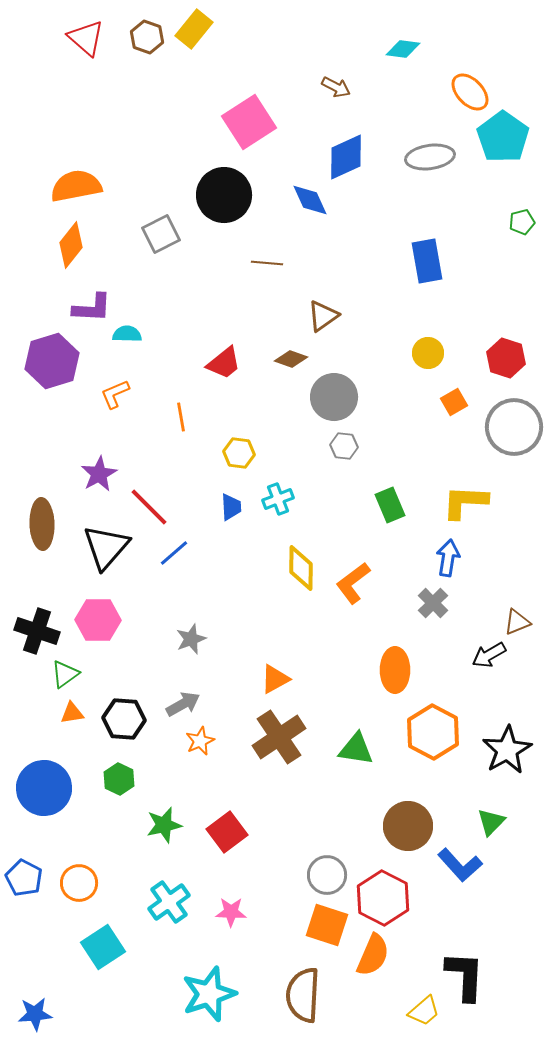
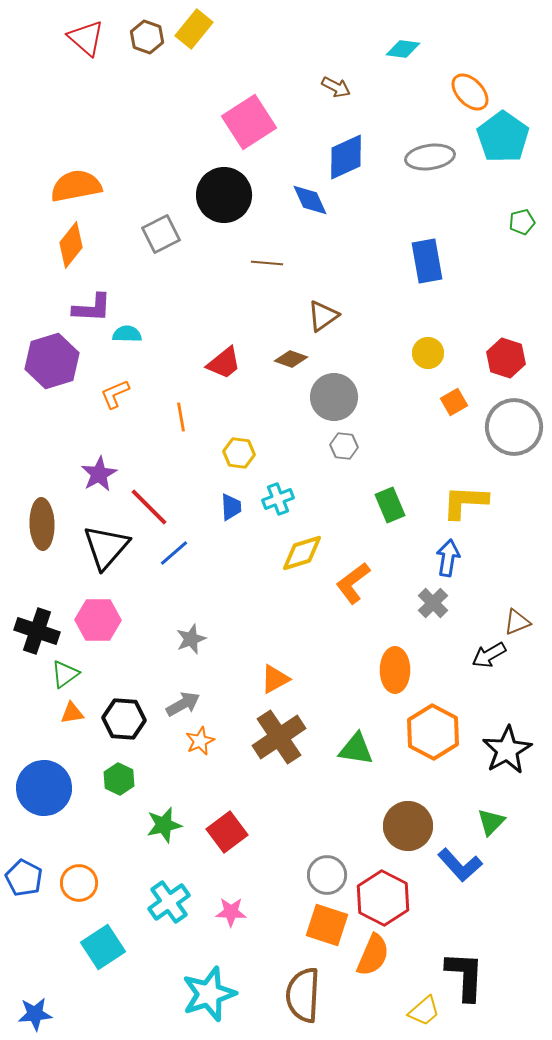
yellow diamond at (301, 568): moved 1 px right, 15 px up; rotated 72 degrees clockwise
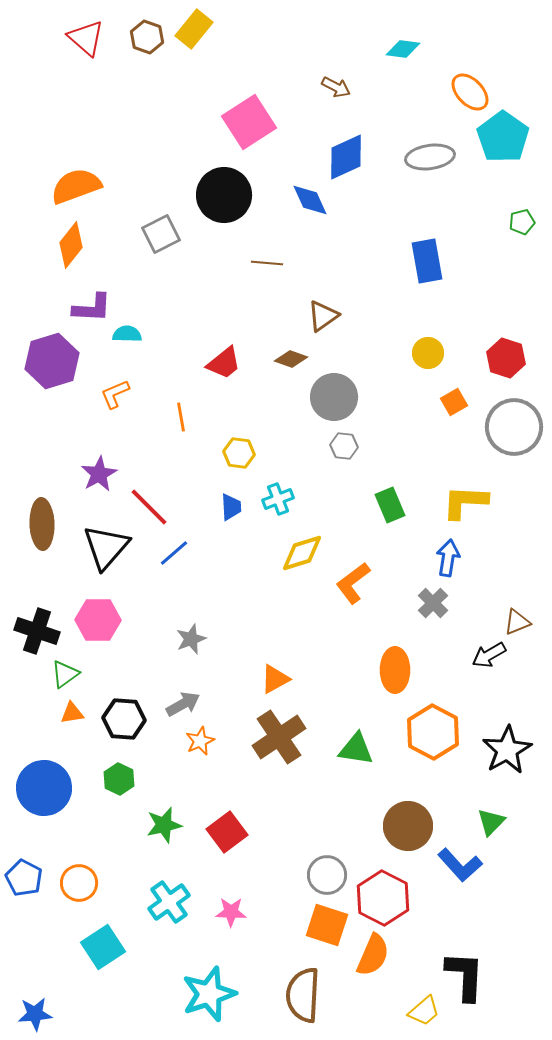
orange semicircle at (76, 186): rotated 9 degrees counterclockwise
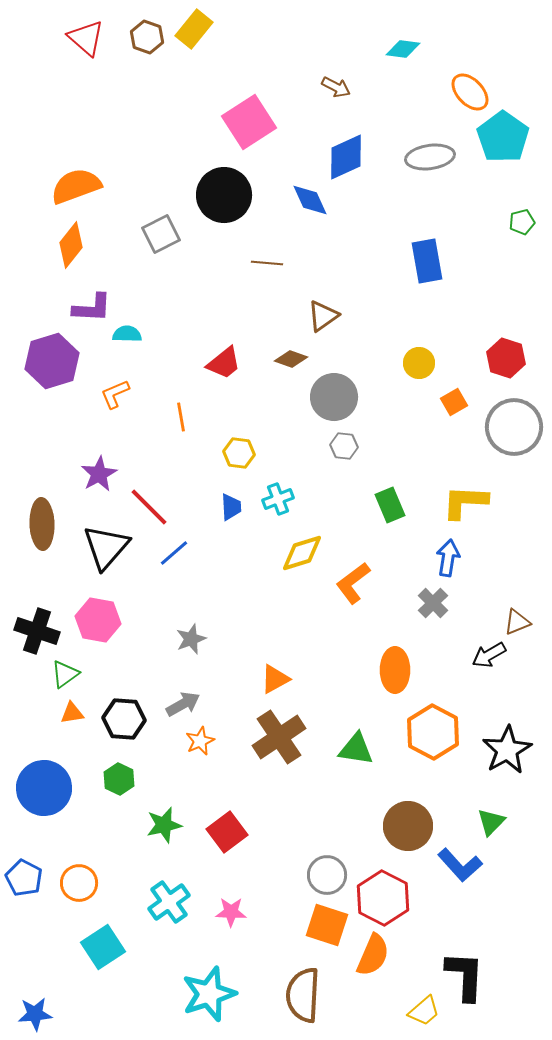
yellow circle at (428, 353): moved 9 px left, 10 px down
pink hexagon at (98, 620): rotated 9 degrees clockwise
